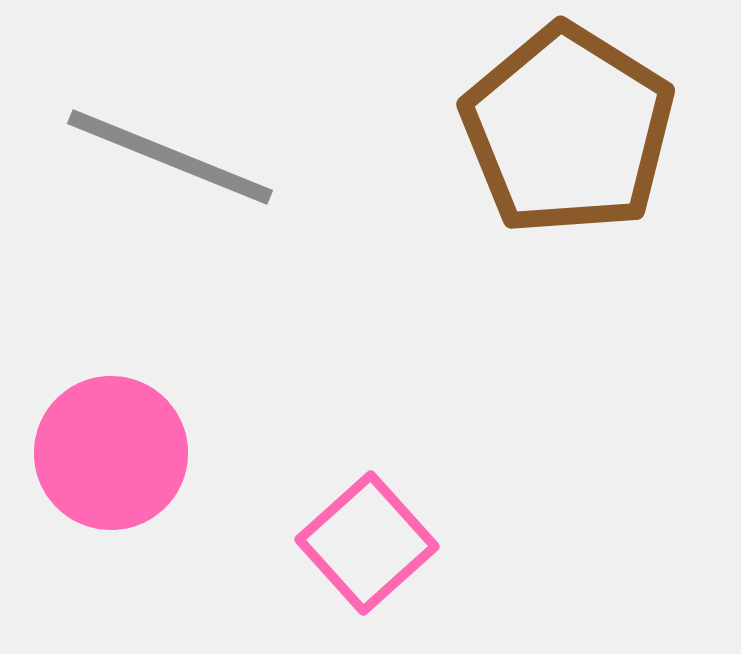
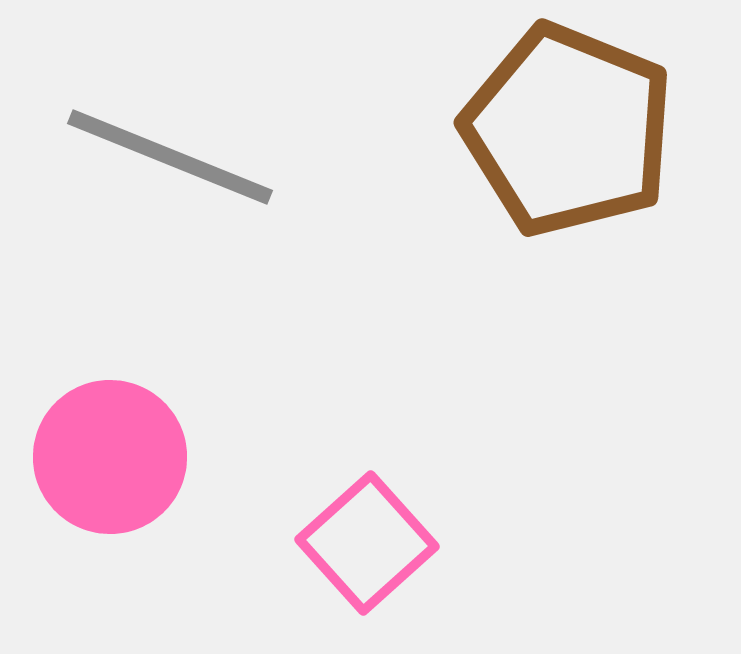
brown pentagon: rotated 10 degrees counterclockwise
pink circle: moved 1 px left, 4 px down
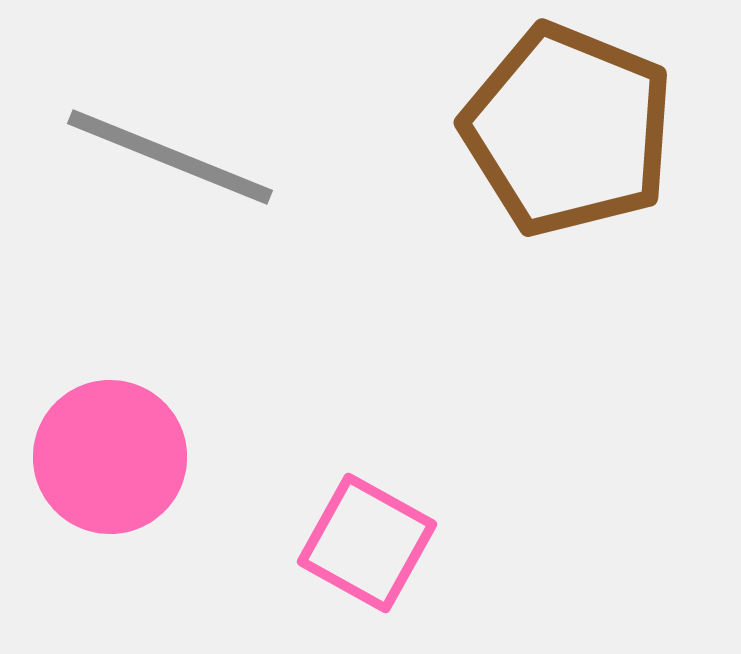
pink square: rotated 19 degrees counterclockwise
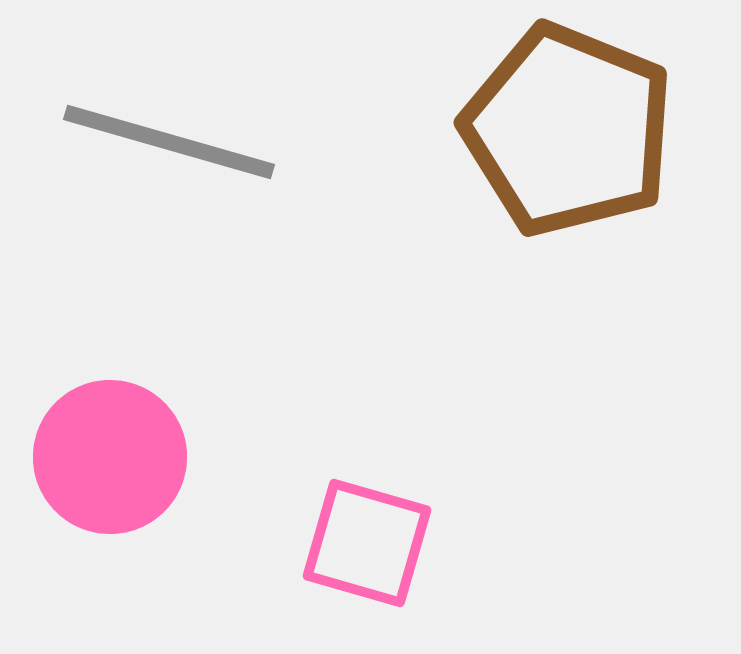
gray line: moved 1 px left, 15 px up; rotated 6 degrees counterclockwise
pink square: rotated 13 degrees counterclockwise
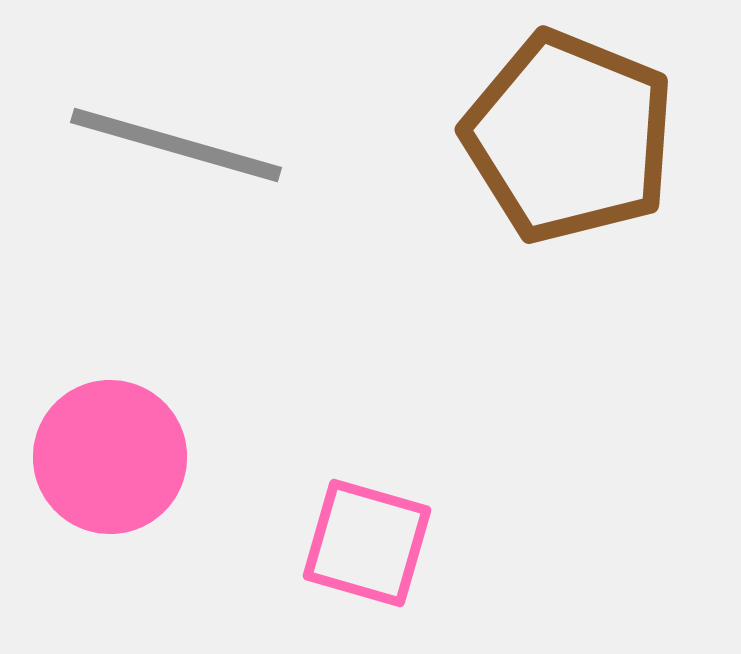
brown pentagon: moved 1 px right, 7 px down
gray line: moved 7 px right, 3 px down
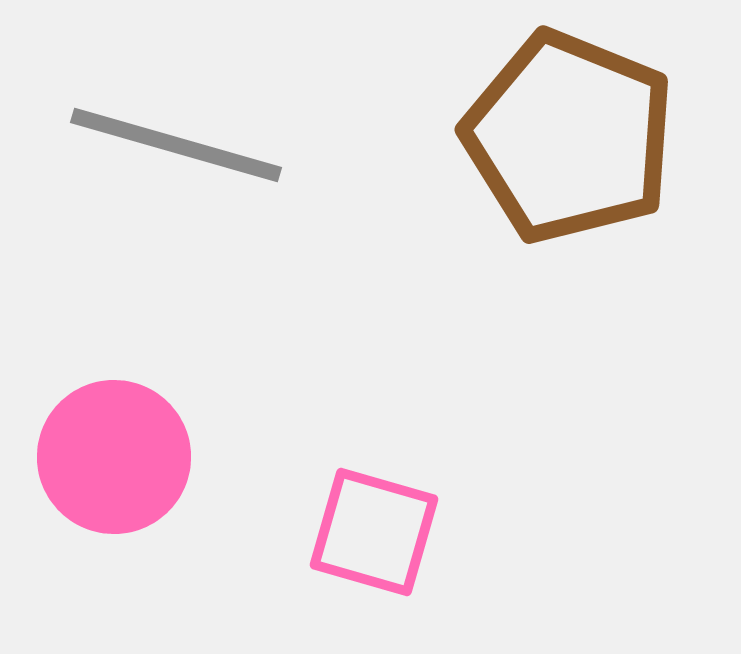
pink circle: moved 4 px right
pink square: moved 7 px right, 11 px up
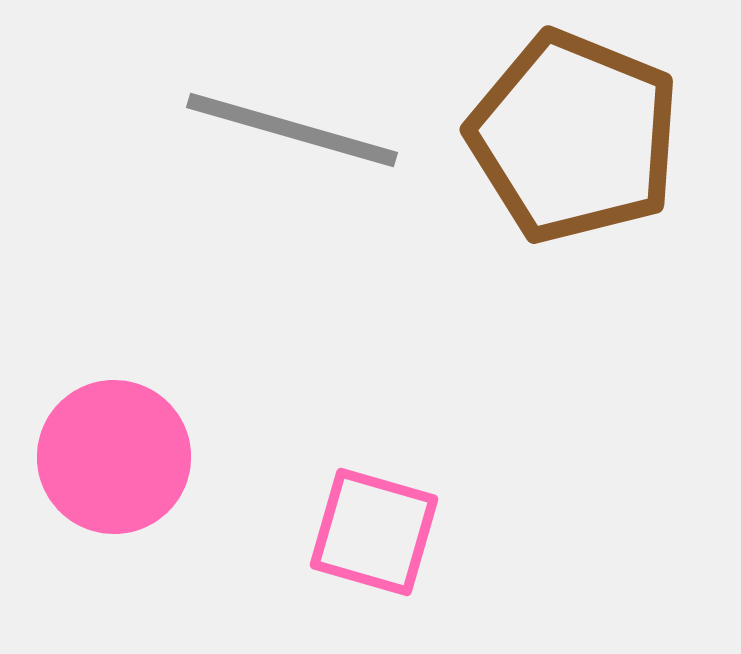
brown pentagon: moved 5 px right
gray line: moved 116 px right, 15 px up
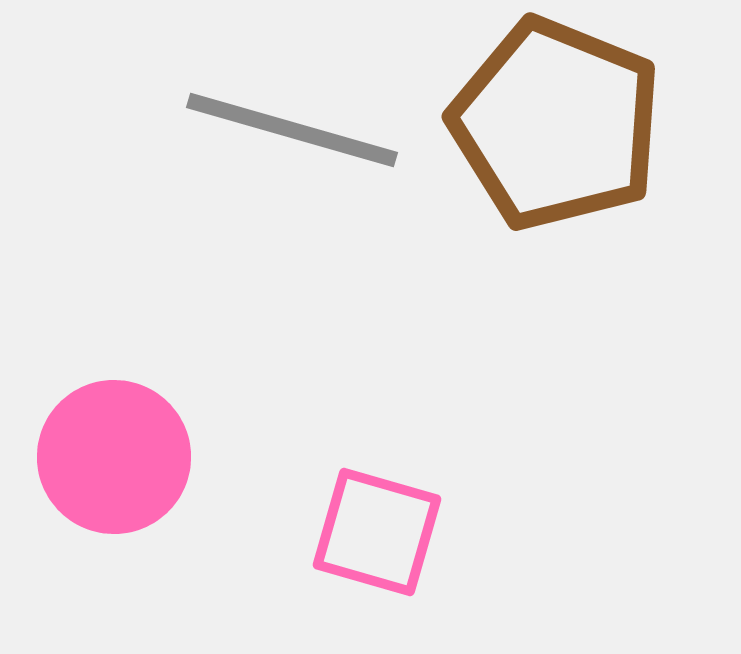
brown pentagon: moved 18 px left, 13 px up
pink square: moved 3 px right
